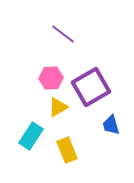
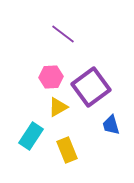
pink hexagon: moved 1 px up
purple square: rotated 6 degrees counterclockwise
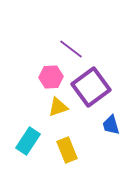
purple line: moved 8 px right, 15 px down
yellow triangle: rotated 10 degrees clockwise
cyan rectangle: moved 3 px left, 5 px down
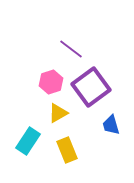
pink hexagon: moved 5 px down; rotated 15 degrees counterclockwise
yellow triangle: moved 6 px down; rotated 10 degrees counterclockwise
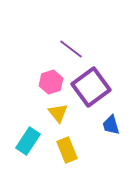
yellow triangle: rotated 40 degrees counterclockwise
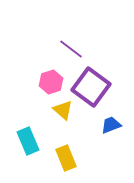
purple square: rotated 18 degrees counterclockwise
yellow triangle: moved 5 px right, 3 px up; rotated 10 degrees counterclockwise
blue trapezoid: rotated 85 degrees clockwise
cyan rectangle: rotated 56 degrees counterclockwise
yellow rectangle: moved 1 px left, 8 px down
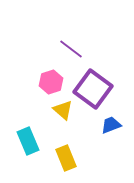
purple square: moved 2 px right, 2 px down
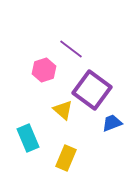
pink hexagon: moved 7 px left, 12 px up
purple square: moved 1 px left, 1 px down
blue trapezoid: moved 1 px right, 2 px up
cyan rectangle: moved 3 px up
yellow rectangle: rotated 45 degrees clockwise
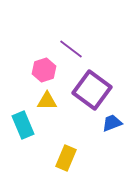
yellow triangle: moved 16 px left, 9 px up; rotated 40 degrees counterclockwise
cyan rectangle: moved 5 px left, 13 px up
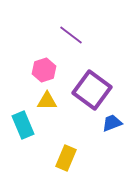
purple line: moved 14 px up
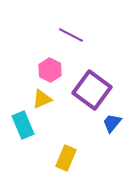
purple line: rotated 10 degrees counterclockwise
pink hexagon: moved 6 px right; rotated 15 degrees counterclockwise
yellow triangle: moved 5 px left, 2 px up; rotated 25 degrees counterclockwise
blue trapezoid: rotated 30 degrees counterclockwise
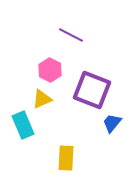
purple square: rotated 15 degrees counterclockwise
yellow rectangle: rotated 20 degrees counterclockwise
